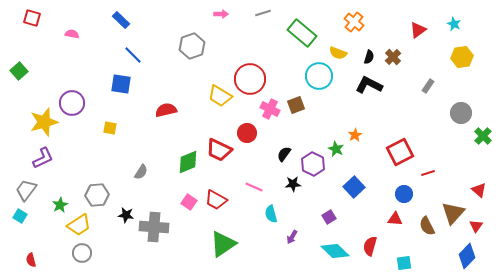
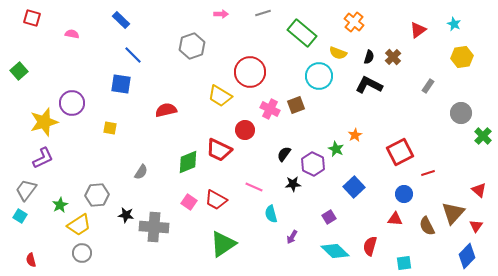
red circle at (250, 79): moved 7 px up
red circle at (247, 133): moved 2 px left, 3 px up
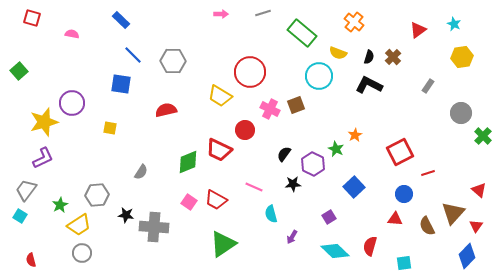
gray hexagon at (192, 46): moved 19 px left, 15 px down; rotated 20 degrees clockwise
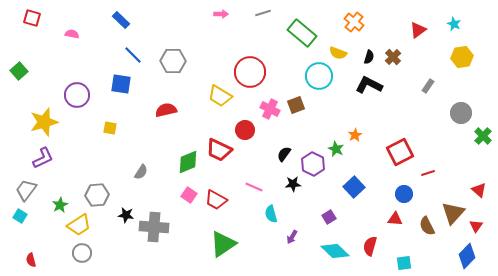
purple circle at (72, 103): moved 5 px right, 8 px up
pink square at (189, 202): moved 7 px up
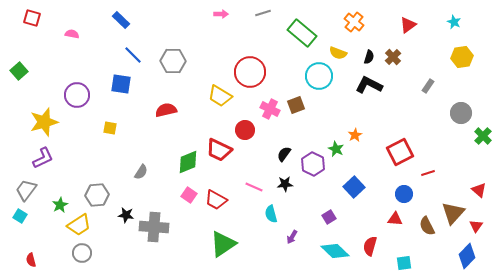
cyan star at (454, 24): moved 2 px up
red triangle at (418, 30): moved 10 px left, 5 px up
black star at (293, 184): moved 8 px left
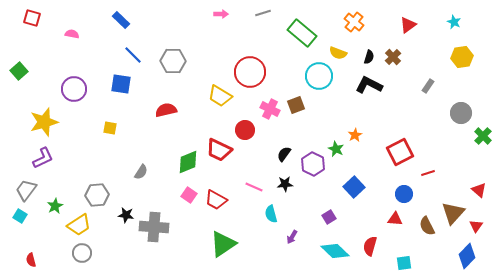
purple circle at (77, 95): moved 3 px left, 6 px up
green star at (60, 205): moved 5 px left, 1 px down
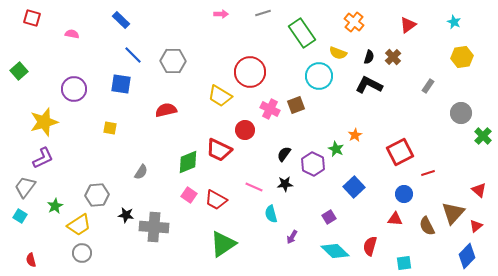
green rectangle at (302, 33): rotated 16 degrees clockwise
gray trapezoid at (26, 190): moved 1 px left, 3 px up
red triangle at (476, 226): rotated 16 degrees clockwise
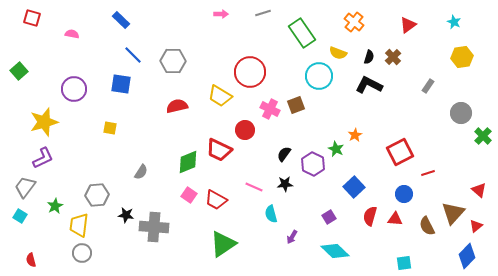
red semicircle at (166, 110): moved 11 px right, 4 px up
yellow trapezoid at (79, 225): rotated 130 degrees clockwise
red semicircle at (370, 246): moved 30 px up
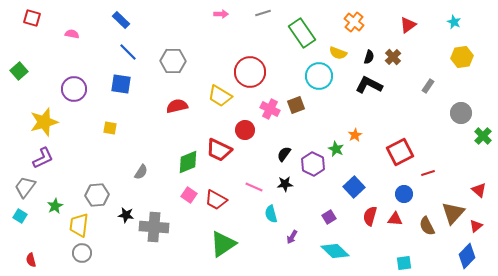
blue line at (133, 55): moved 5 px left, 3 px up
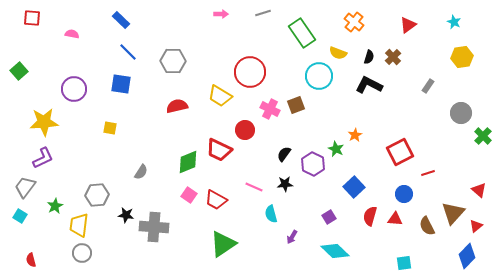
red square at (32, 18): rotated 12 degrees counterclockwise
yellow star at (44, 122): rotated 12 degrees clockwise
